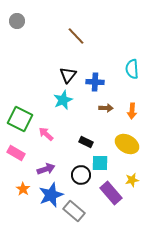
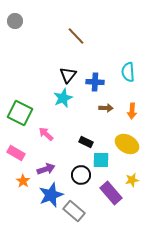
gray circle: moved 2 px left
cyan semicircle: moved 4 px left, 3 px down
cyan star: moved 2 px up
green square: moved 6 px up
cyan square: moved 1 px right, 3 px up
orange star: moved 8 px up
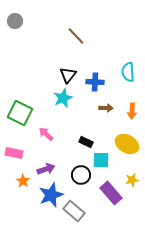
pink rectangle: moved 2 px left; rotated 18 degrees counterclockwise
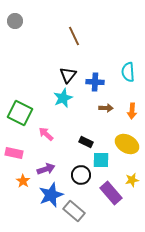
brown line: moved 2 px left; rotated 18 degrees clockwise
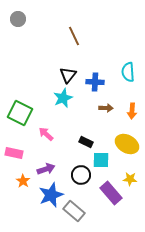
gray circle: moved 3 px right, 2 px up
yellow star: moved 2 px left, 1 px up; rotated 16 degrees clockwise
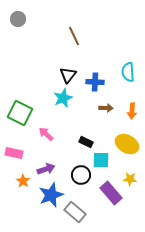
gray rectangle: moved 1 px right, 1 px down
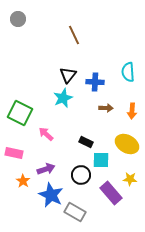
brown line: moved 1 px up
blue star: rotated 25 degrees counterclockwise
gray rectangle: rotated 10 degrees counterclockwise
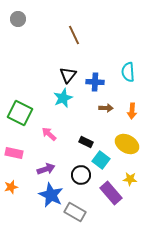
pink arrow: moved 3 px right
cyan square: rotated 36 degrees clockwise
orange star: moved 12 px left, 6 px down; rotated 24 degrees clockwise
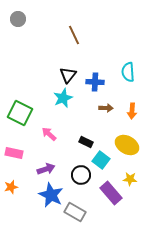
yellow ellipse: moved 1 px down
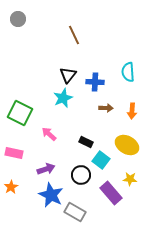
orange star: rotated 16 degrees counterclockwise
